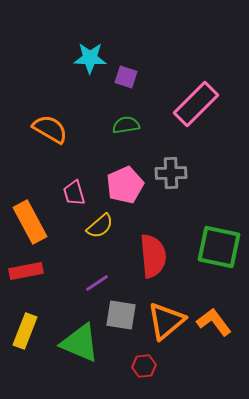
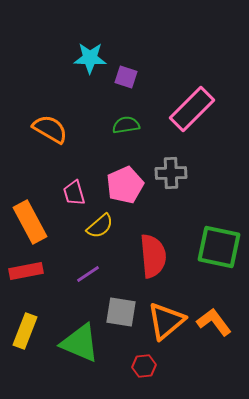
pink rectangle: moved 4 px left, 5 px down
purple line: moved 9 px left, 9 px up
gray square: moved 3 px up
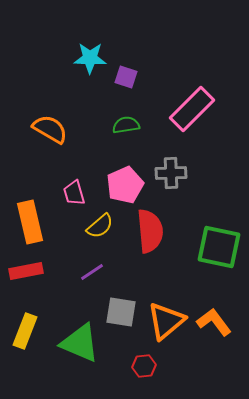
orange rectangle: rotated 15 degrees clockwise
red semicircle: moved 3 px left, 25 px up
purple line: moved 4 px right, 2 px up
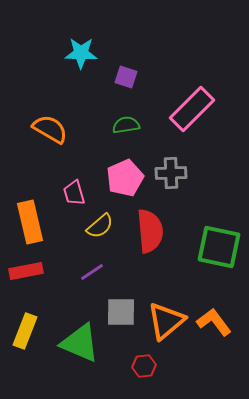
cyan star: moved 9 px left, 5 px up
pink pentagon: moved 7 px up
gray square: rotated 8 degrees counterclockwise
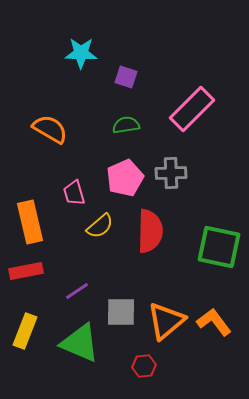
red semicircle: rotated 6 degrees clockwise
purple line: moved 15 px left, 19 px down
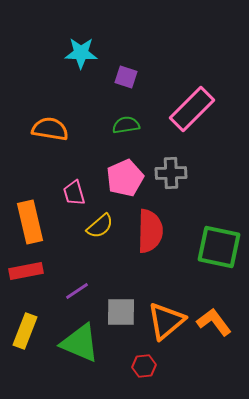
orange semicircle: rotated 21 degrees counterclockwise
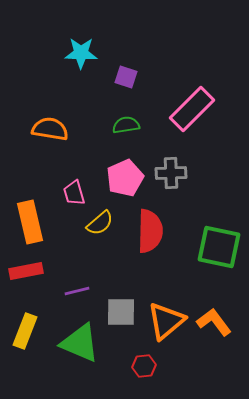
yellow semicircle: moved 3 px up
purple line: rotated 20 degrees clockwise
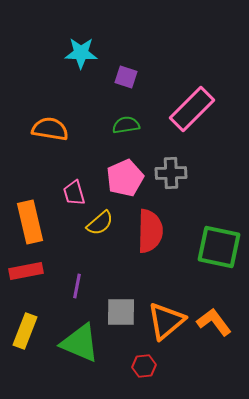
purple line: moved 5 px up; rotated 65 degrees counterclockwise
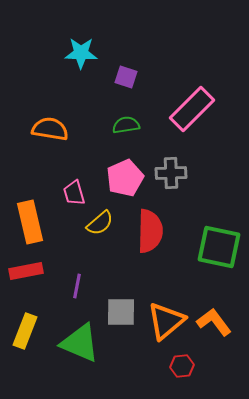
red hexagon: moved 38 px right
